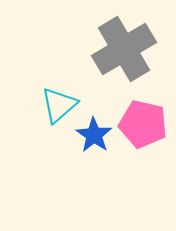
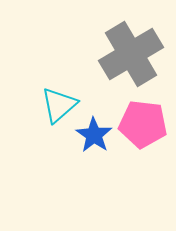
gray cross: moved 7 px right, 5 px down
pink pentagon: rotated 6 degrees counterclockwise
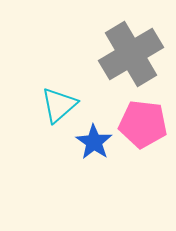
blue star: moved 7 px down
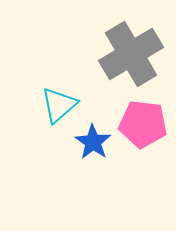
blue star: moved 1 px left
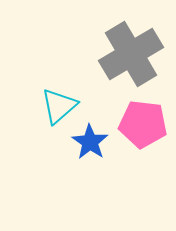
cyan triangle: moved 1 px down
blue star: moved 3 px left
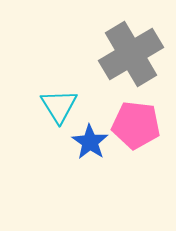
cyan triangle: rotated 21 degrees counterclockwise
pink pentagon: moved 7 px left, 1 px down
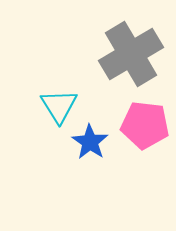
pink pentagon: moved 9 px right
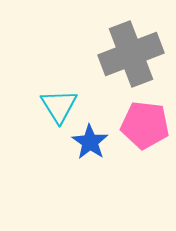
gray cross: rotated 10 degrees clockwise
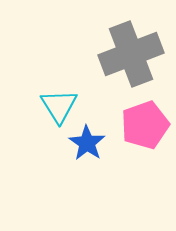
pink pentagon: rotated 27 degrees counterclockwise
blue star: moved 3 px left, 1 px down
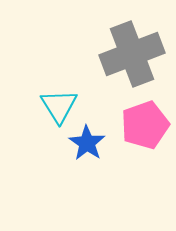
gray cross: moved 1 px right
